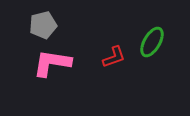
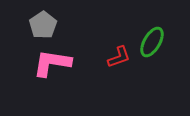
gray pentagon: rotated 20 degrees counterclockwise
red L-shape: moved 5 px right
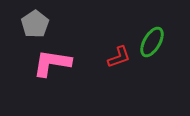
gray pentagon: moved 8 px left, 1 px up
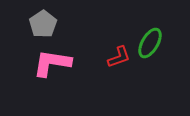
gray pentagon: moved 8 px right
green ellipse: moved 2 px left, 1 px down
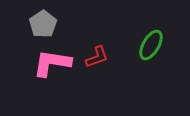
green ellipse: moved 1 px right, 2 px down
red L-shape: moved 22 px left
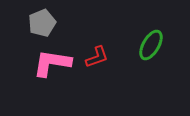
gray pentagon: moved 1 px left, 1 px up; rotated 12 degrees clockwise
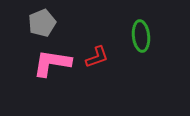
green ellipse: moved 10 px left, 9 px up; rotated 36 degrees counterclockwise
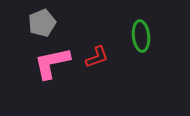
pink L-shape: rotated 21 degrees counterclockwise
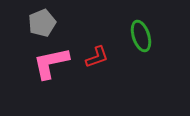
green ellipse: rotated 12 degrees counterclockwise
pink L-shape: moved 1 px left
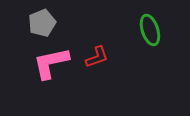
green ellipse: moved 9 px right, 6 px up
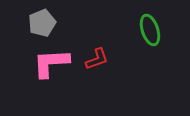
red L-shape: moved 2 px down
pink L-shape: rotated 9 degrees clockwise
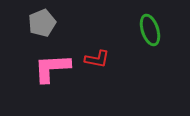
red L-shape: rotated 30 degrees clockwise
pink L-shape: moved 1 px right, 5 px down
